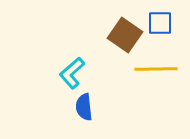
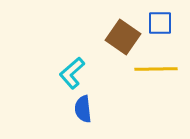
brown square: moved 2 px left, 2 px down
blue semicircle: moved 1 px left, 2 px down
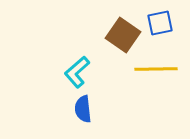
blue square: rotated 12 degrees counterclockwise
brown square: moved 2 px up
cyan L-shape: moved 5 px right, 1 px up
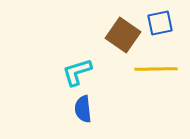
cyan L-shape: rotated 24 degrees clockwise
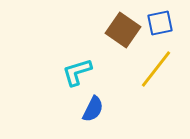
brown square: moved 5 px up
yellow line: rotated 51 degrees counterclockwise
blue semicircle: moved 10 px right; rotated 148 degrees counterclockwise
